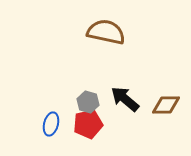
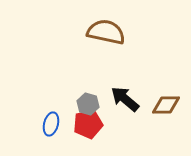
gray hexagon: moved 2 px down
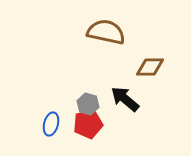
brown diamond: moved 16 px left, 38 px up
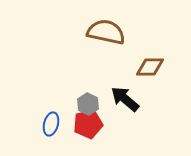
gray hexagon: rotated 10 degrees clockwise
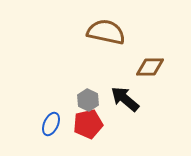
gray hexagon: moved 4 px up
blue ellipse: rotated 10 degrees clockwise
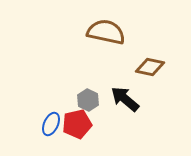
brown diamond: rotated 12 degrees clockwise
red pentagon: moved 11 px left
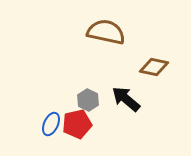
brown diamond: moved 4 px right
black arrow: moved 1 px right
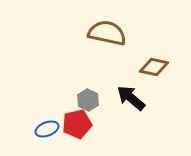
brown semicircle: moved 1 px right, 1 px down
black arrow: moved 5 px right, 1 px up
blue ellipse: moved 4 px left, 5 px down; rotated 45 degrees clockwise
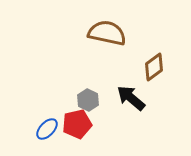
brown diamond: rotated 48 degrees counterclockwise
blue ellipse: rotated 25 degrees counterclockwise
